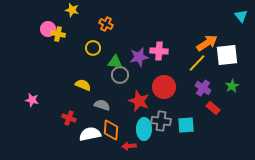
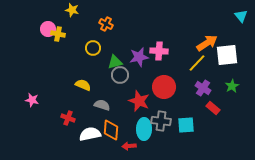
green triangle: rotated 21 degrees counterclockwise
red cross: moved 1 px left
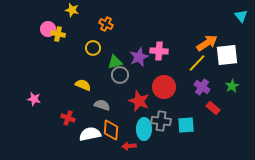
purple star: rotated 12 degrees counterclockwise
purple cross: moved 1 px left, 1 px up
pink star: moved 2 px right, 1 px up
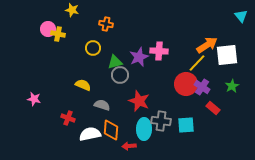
orange cross: rotated 16 degrees counterclockwise
orange arrow: moved 2 px down
red circle: moved 22 px right, 3 px up
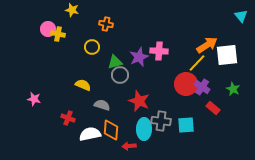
yellow circle: moved 1 px left, 1 px up
green star: moved 1 px right, 3 px down; rotated 16 degrees counterclockwise
